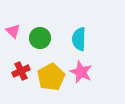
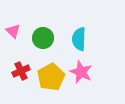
green circle: moved 3 px right
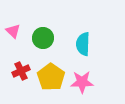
cyan semicircle: moved 4 px right, 5 px down
pink star: moved 1 px right, 10 px down; rotated 25 degrees counterclockwise
yellow pentagon: rotated 8 degrees counterclockwise
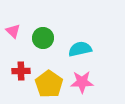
cyan semicircle: moved 3 px left, 5 px down; rotated 75 degrees clockwise
red cross: rotated 24 degrees clockwise
yellow pentagon: moved 2 px left, 7 px down
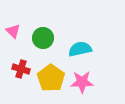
red cross: moved 2 px up; rotated 18 degrees clockwise
yellow pentagon: moved 2 px right, 6 px up
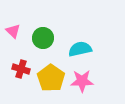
pink star: moved 1 px up
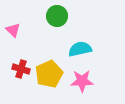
pink triangle: moved 1 px up
green circle: moved 14 px right, 22 px up
yellow pentagon: moved 2 px left, 4 px up; rotated 12 degrees clockwise
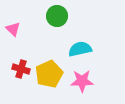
pink triangle: moved 1 px up
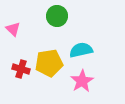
cyan semicircle: moved 1 px right, 1 px down
yellow pentagon: moved 11 px up; rotated 16 degrees clockwise
pink star: rotated 30 degrees counterclockwise
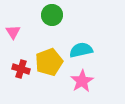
green circle: moved 5 px left, 1 px up
pink triangle: moved 3 px down; rotated 14 degrees clockwise
yellow pentagon: moved 1 px up; rotated 12 degrees counterclockwise
